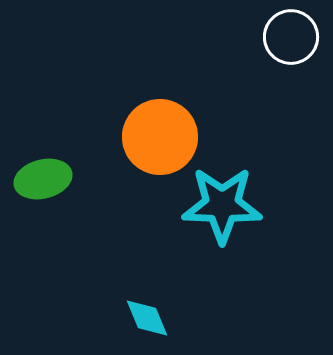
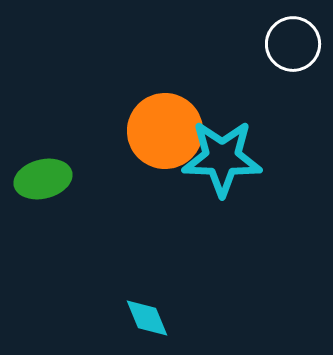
white circle: moved 2 px right, 7 px down
orange circle: moved 5 px right, 6 px up
cyan star: moved 47 px up
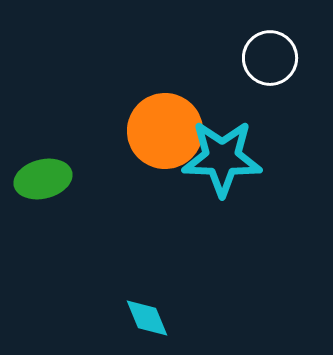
white circle: moved 23 px left, 14 px down
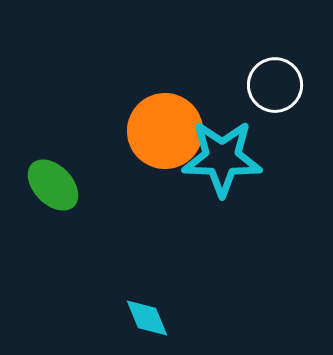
white circle: moved 5 px right, 27 px down
green ellipse: moved 10 px right, 6 px down; rotated 60 degrees clockwise
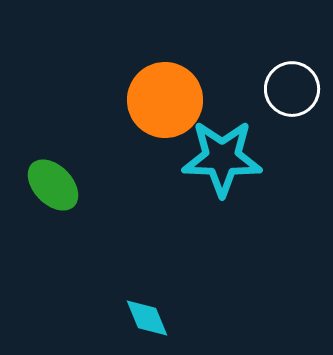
white circle: moved 17 px right, 4 px down
orange circle: moved 31 px up
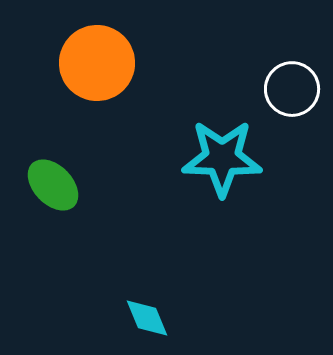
orange circle: moved 68 px left, 37 px up
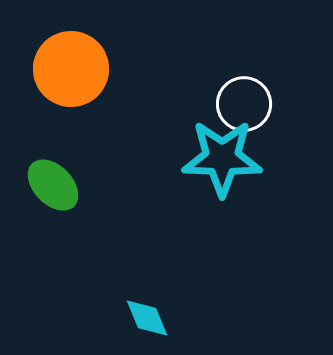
orange circle: moved 26 px left, 6 px down
white circle: moved 48 px left, 15 px down
